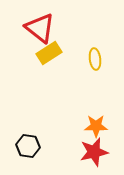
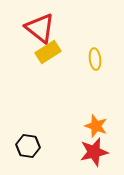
yellow rectangle: moved 1 px left, 1 px up
orange star: rotated 20 degrees clockwise
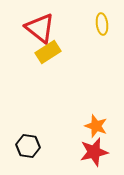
yellow ellipse: moved 7 px right, 35 px up
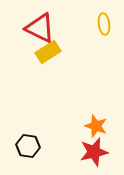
yellow ellipse: moved 2 px right
red triangle: rotated 12 degrees counterclockwise
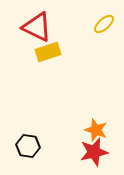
yellow ellipse: rotated 55 degrees clockwise
red triangle: moved 3 px left, 1 px up
yellow rectangle: rotated 15 degrees clockwise
orange star: moved 4 px down
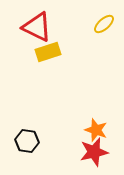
black hexagon: moved 1 px left, 5 px up
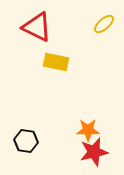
yellow rectangle: moved 8 px right, 10 px down; rotated 30 degrees clockwise
orange star: moved 8 px left; rotated 20 degrees counterclockwise
black hexagon: moved 1 px left
